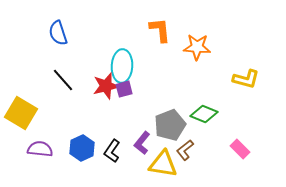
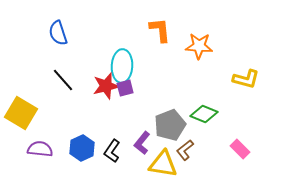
orange star: moved 2 px right, 1 px up
purple square: moved 1 px right, 1 px up
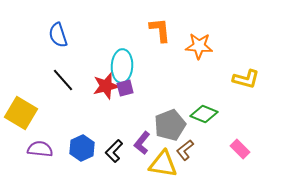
blue semicircle: moved 2 px down
black L-shape: moved 2 px right; rotated 10 degrees clockwise
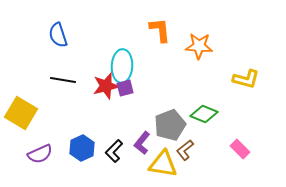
black line: rotated 40 degrees counterclockwise
purple semicircle: moved 5 px down; rotated 150 degrees clockwise
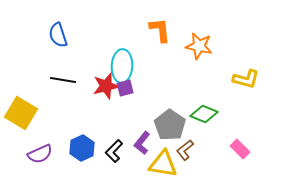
orange star: rotated 8 degrees clockwise
gray pentagon: rotated 16 degrees counterclockwise
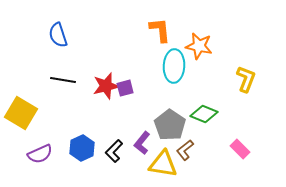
cyan ellipse: moved 52 px right
yellow L-shape: rotated 84 degrees counterclockwise
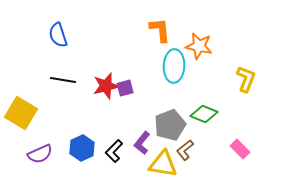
gray pentagon: rotated 16 degrees clockwise
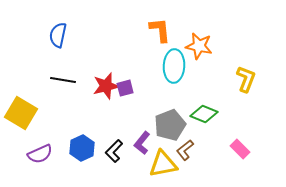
blue semicircle: rotated 30 degrees clockwise
yellow triangle: rotated 20 degrees counterclockwise
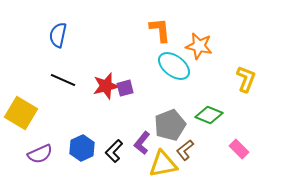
cyan ellipse: rotated 56 degrees counterclockwise
black line: rotated 15 degrees clockwise
green diamond: moved 5 px right, 1 px down
pink rectangle: moved 1 px left
